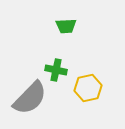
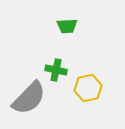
green trapezoid: moved 1 px right
gray semicircle: moved 1 px left
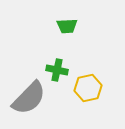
green cross: moved 1 px right
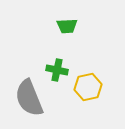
yellow hexagon: moved 1 px up
gray semicircle: rotated 114 degrees clockwise
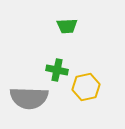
yellow hexagon: moved 2 px left
gray semicircle: rotated 66 degrees counterclockwise
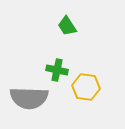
green trapezoid: rotated 60 degrees clockwise
yellow hexagon: rotated 20 degrees clockwise
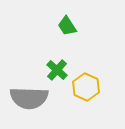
green cross: rotated 30 degrees clockwise
yellow hexagon: rotated 16 degrees clockwise
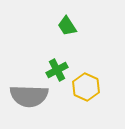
green cross: rotated 20 degrees clockwise
gray semicircle: moved 2 px up
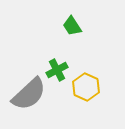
green trapezoid: moved 5 px right
gray semicircle: moved 2 px up; rotated 45 degrees counterclockwise
